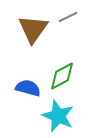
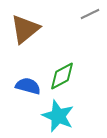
gray line: moved 22 px right, 3 px up
brown triangle: moved 8 px left; rotated 16 degrees clockwise
blue semicircle: moved 2 px up
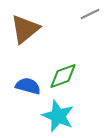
green diamond: moved 1 px right; rotated 8 degrees clockwise
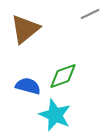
cyan star: moved 3 px left, 1 px up
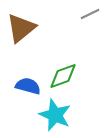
brown triangle: moved 4 px left, 1 px up
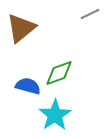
green diamond: moved 4 px left, 3 px up
cyan star: rotated 16 degrees clockwise
